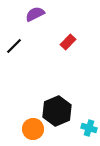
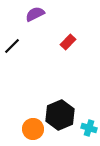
black line: moved 2 px left
black hexagon: moved 3 px right, 4 px down
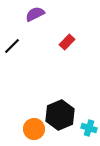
red rectangle: moved 1 px left
orange circle: moved 1 px right
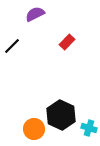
black hexagon: moved 1 px right; rotated 12 degrees counterclockwise
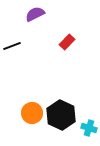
black line: rotated 24 degrees clockwise
orange circle: moved 2 px left, 16 px up
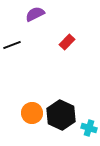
black line: moved 1 px up
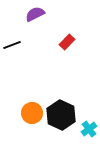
cyan cross: moved 1 px down; rotated 35 degrees clockwise
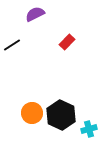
black line: rotated 12 degrees counterclockwise
cyan cross: rotated 21 degrees clockwise
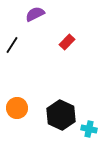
black line: rotated 24 degrees counterclockwise
orange circle: moved 15 px left, 5 px up
cyan cross: rotated 28 degrees clockwise
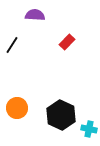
purple semicircle: moved 1 px down; rotated 30 degrees clockwise
